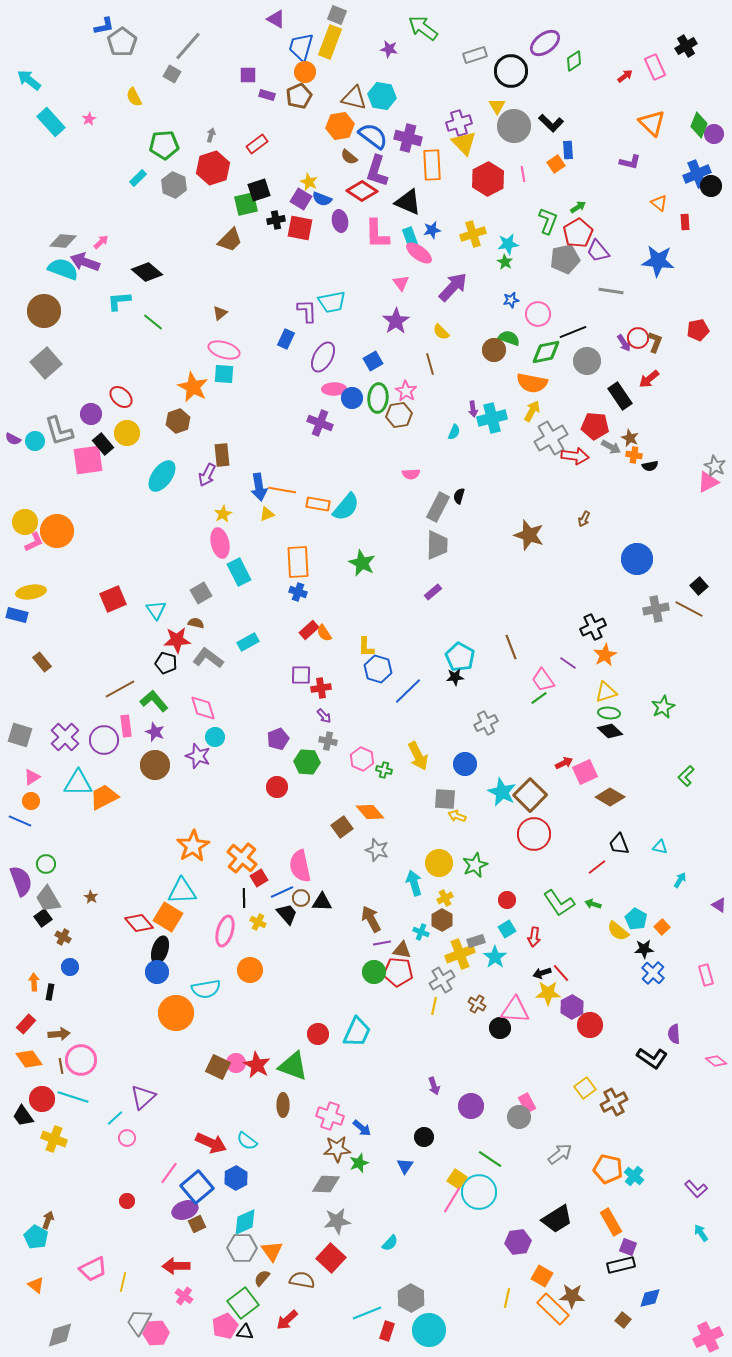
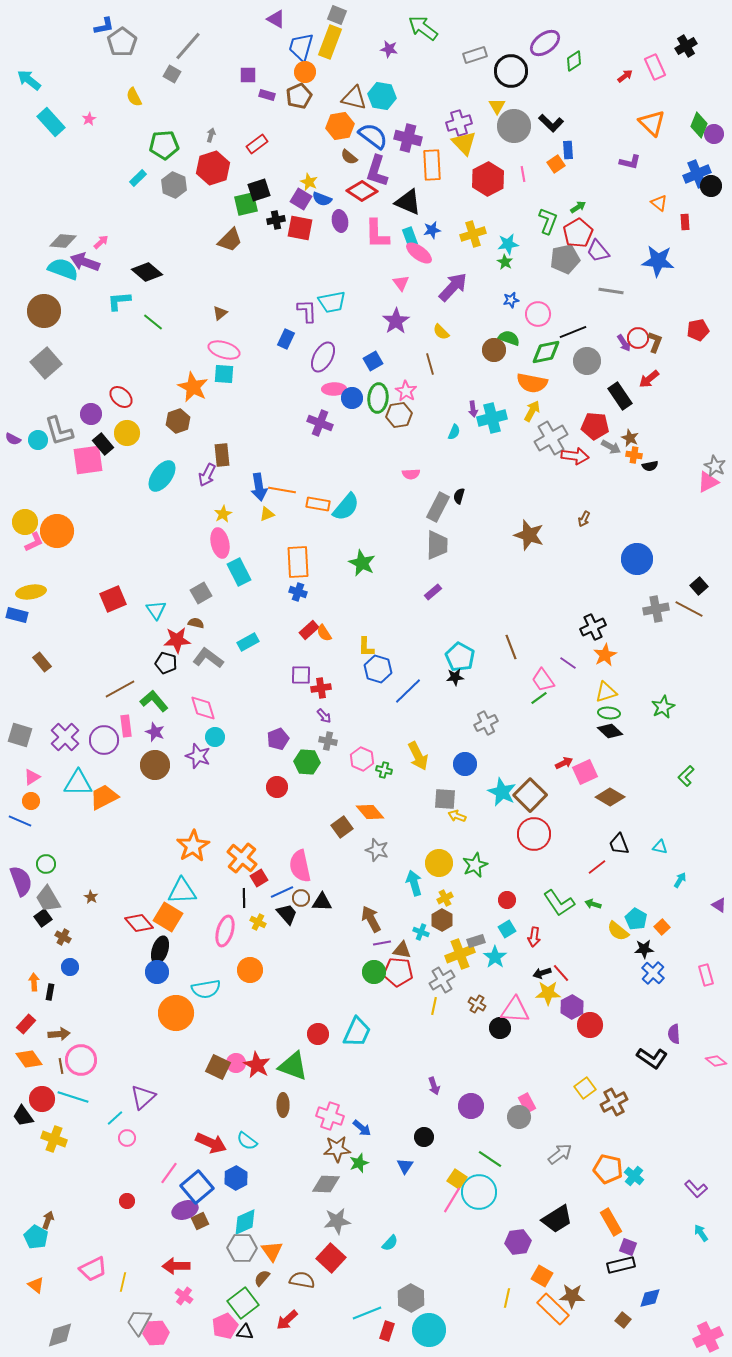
cyan circle at (35, 441): moved 3 px right, 1 px up
brown square at (197, 1224): moved 3 px right, 3 px up
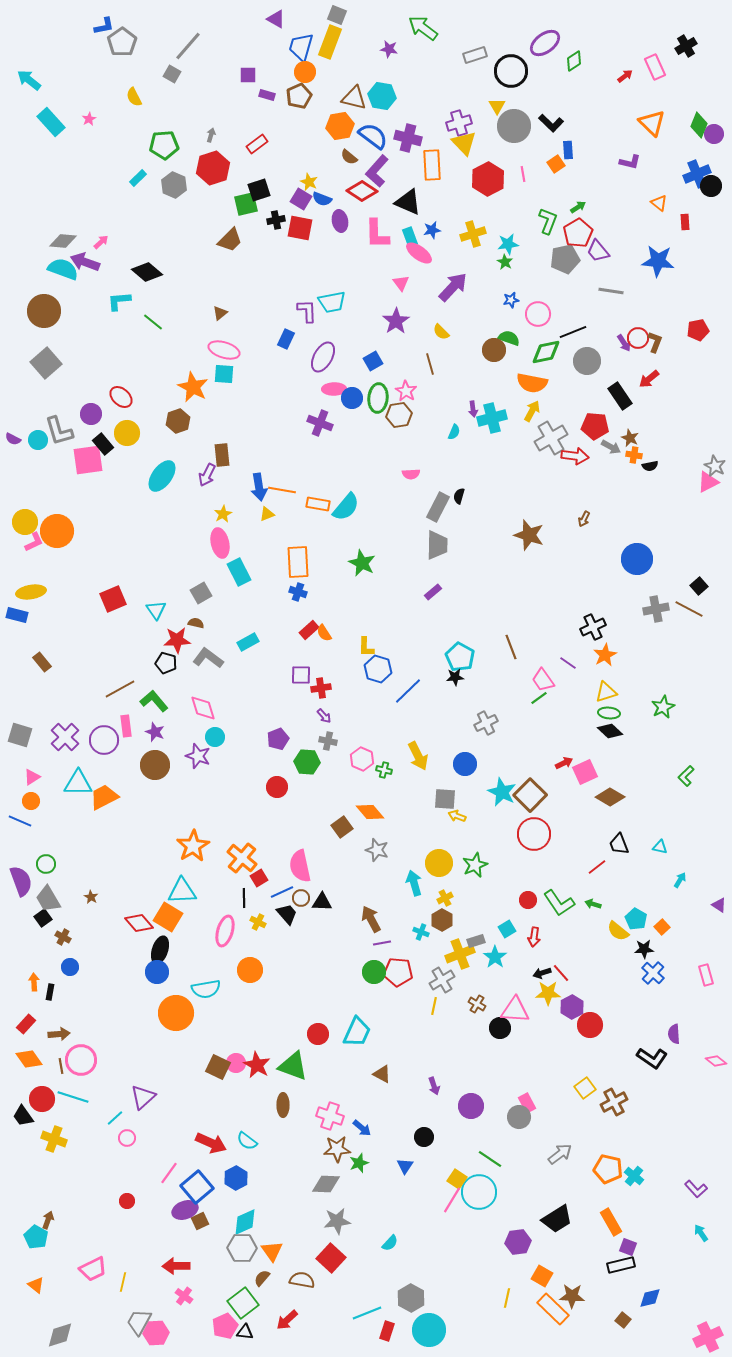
purple L-shape at (377, 171): rotated 24 degrees clockwise
red circle at (507, 900): moved 21 px right
brown triangle at (402, 950): moved 20 px left, 124 px down; rotated 18 degrees clockwise
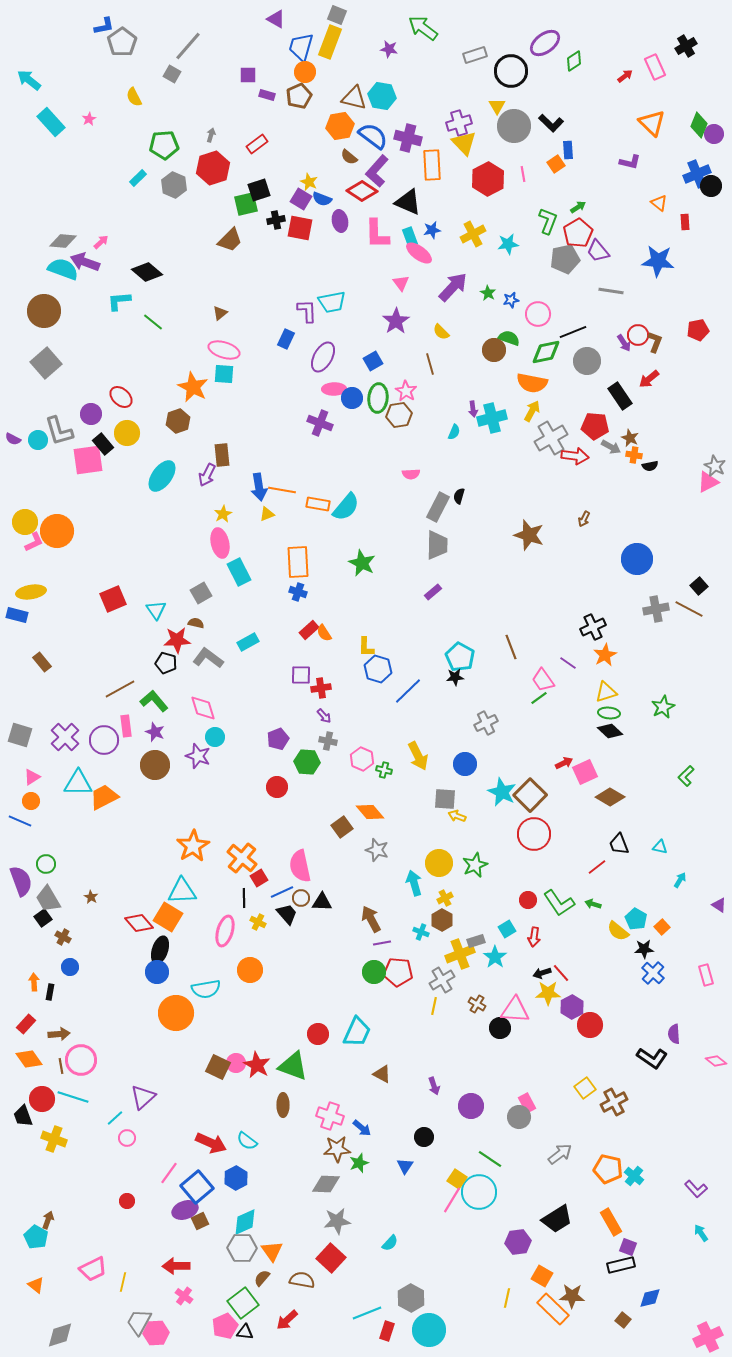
yellow cross at (473, 234): rotated 10 degrees counterclockwise
green star at (505, 262): moved 17 px left, 31 px down
red circle at (638, 338): moved 3 px up
black trapezoid at (23, 1116): rotated 15 degrees clockwise
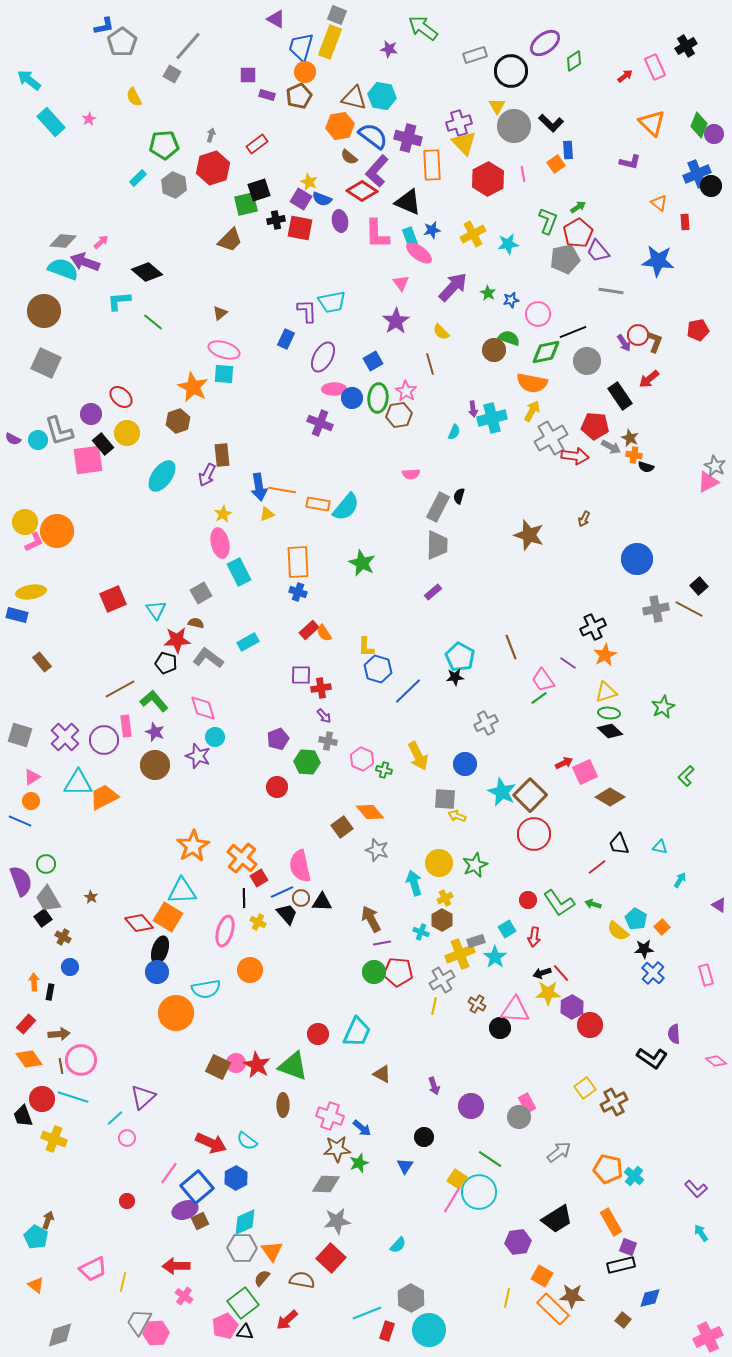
gray square at (46, 363): rotated 24 degrees counterclockwise
black semicircle at (650, 466): moved 4 px left, 1 px down; rotated 28 degrees clockwise
gray arrow at (560, 1154): moved 1 px left, 2 px up
cyan semicircle at (390, 1243): moved 8 px right, 2 px down
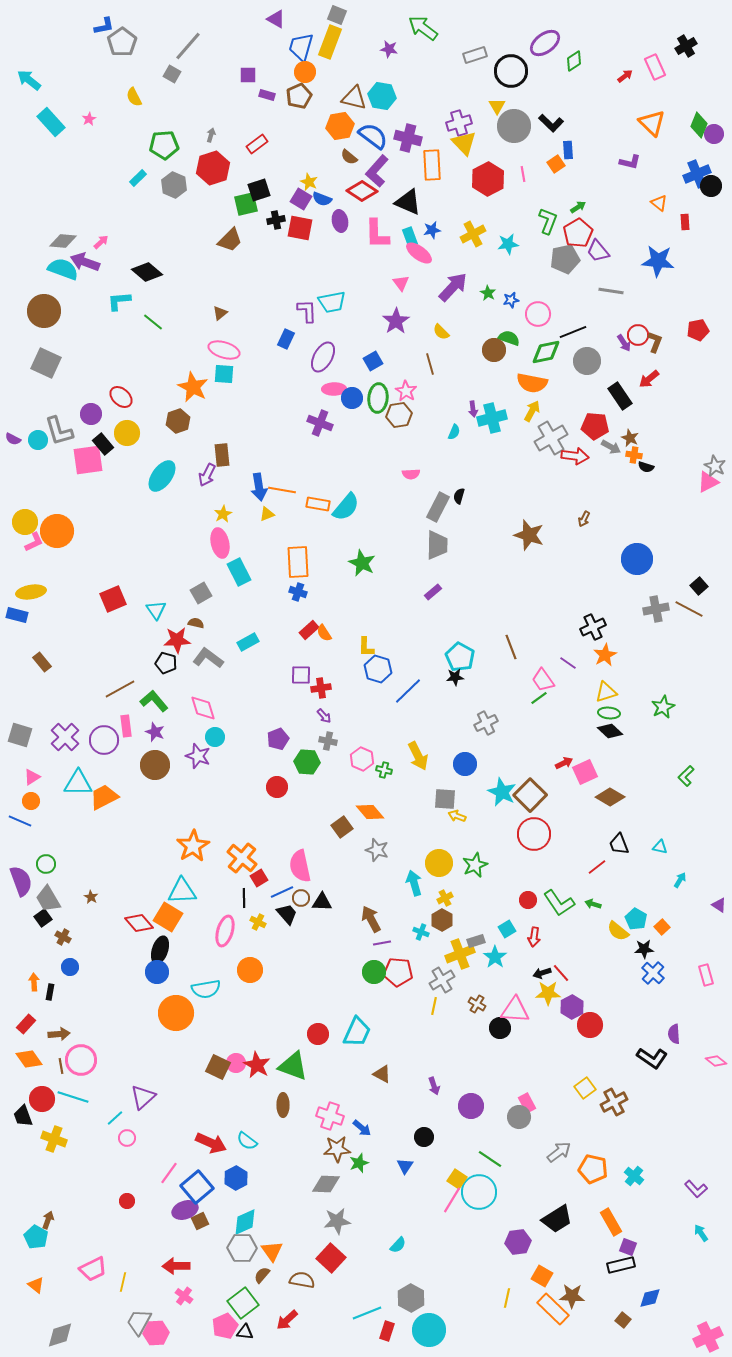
orange pentagon at (608, 1169): moved 15 px left
brown semicircle at (262, 1278): moved 3 px up
